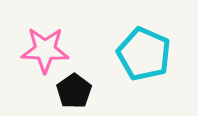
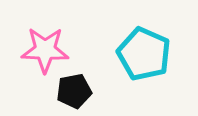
black pentagon: rotated 24 degrees clockwise
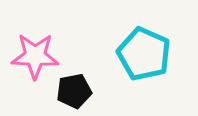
pink star: moved 10 px left, 6 px down
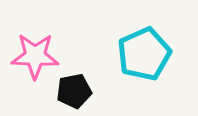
cyan pentagon: rotated 24 degrees clockwise
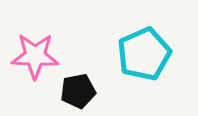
black pentagon: moved 4 px right
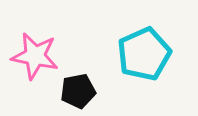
pink star: rotated 9 degrees clockwise
